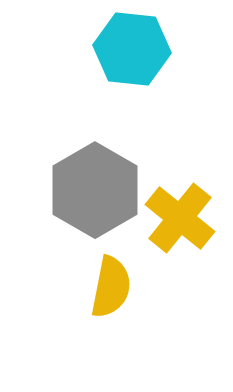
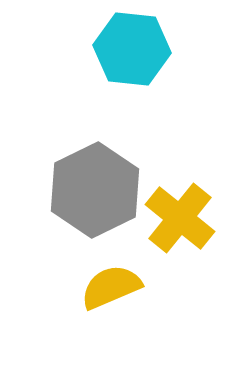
gray hexagon: rotated 4 degrees clockwise
yellow semicircle: rotated 124 degrees counterclockwise
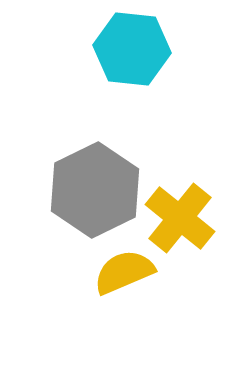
yellow semicircle: moved 13 px right, 15 px up
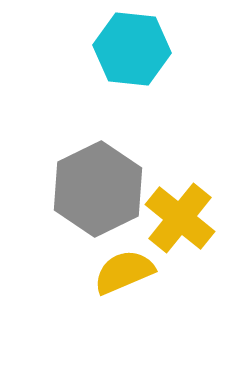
gray hexagon: moved 3 px right, 1 px up
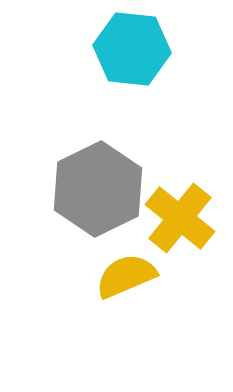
yellow semicircle: moved 2 px right, 4 px down
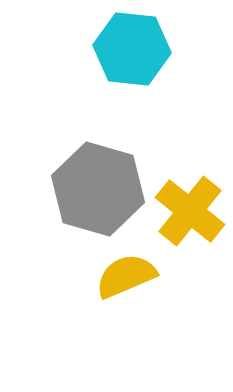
gray hexagon: rotated 18 degrees counterclockwise
yellow cross: moved 10 px right, 7 px up
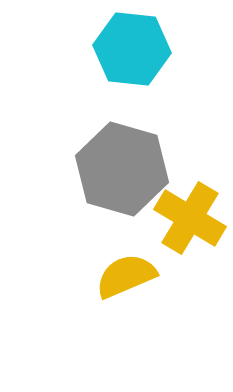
gray hexagon: moved 24 px right, 20 px up
yellow cross: moved 7 px down; rotated 8 degrees counterclockwise
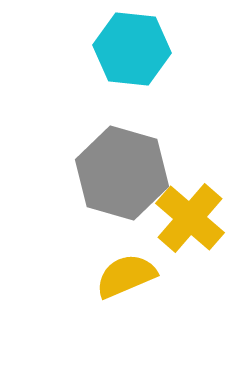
gray hexagon: moved 4 px down
yellow cross: rotated 10 degrees clockwise
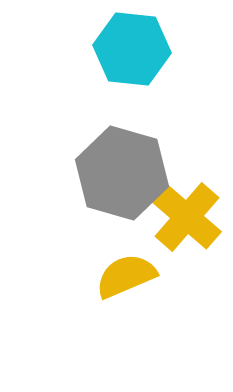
yellow cross: moved 3 px left, 1 px up
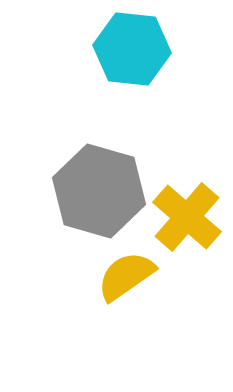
gray hexagon: moved 23 px left, 18 px down
yellow semicircle: rotated 12 degrees counterclockwise
